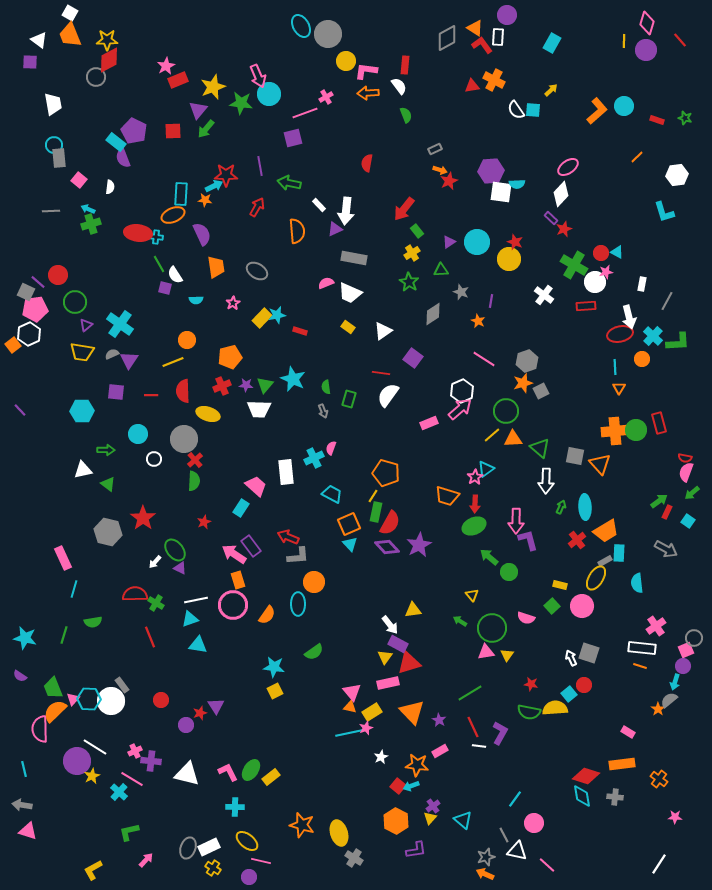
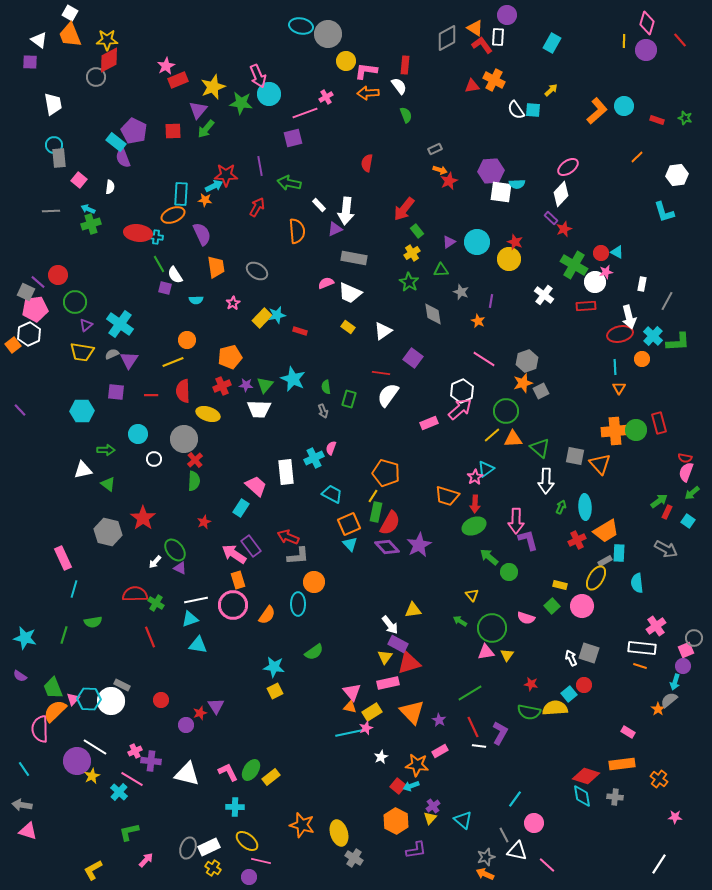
cyan ellipse at (301, 26): rotated 50 degrees counterclockwise
gray diamond at (433, 314): rotated 65 degrees counterclockwise
red cross at (577, 540): rotated 12 degrees clockwise
gray rectangle at (122, 685): rotated 28 degrees counterclockwise
cyan line at (24, 769): rotated 21 degrees counterclockwise
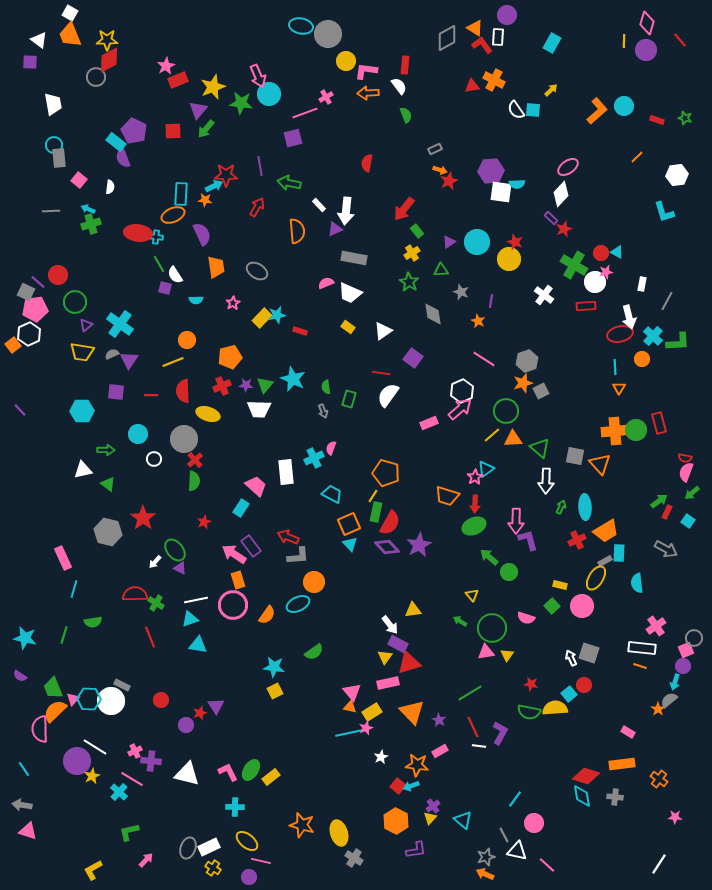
cyan ellipse at (298, 604): rotated 65 degrees clockwise
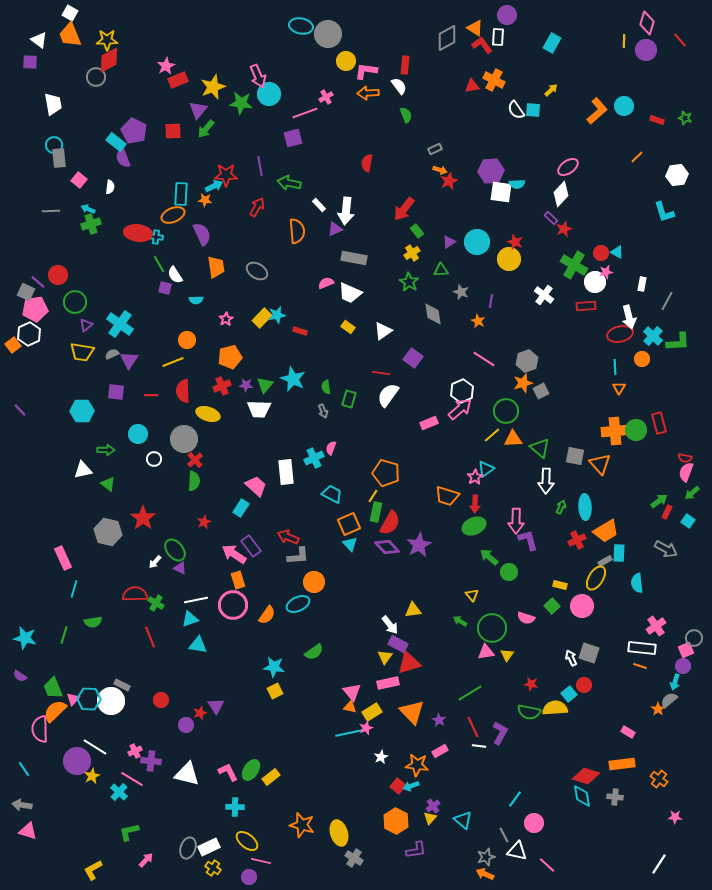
pink star at (233, 303): moved 7 px left, 16 px down
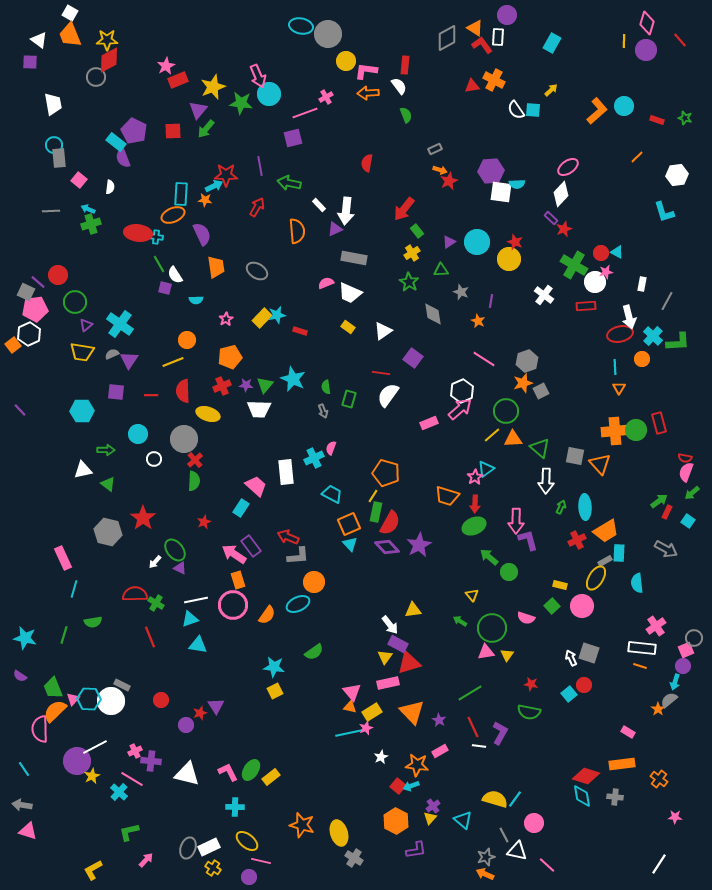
yellow semicircle at (555, 708): moved 60 px left, 91 px down; rotated 20 degrees clockwise
white line at (95, 747): rotated 60 degrees counterclockwise
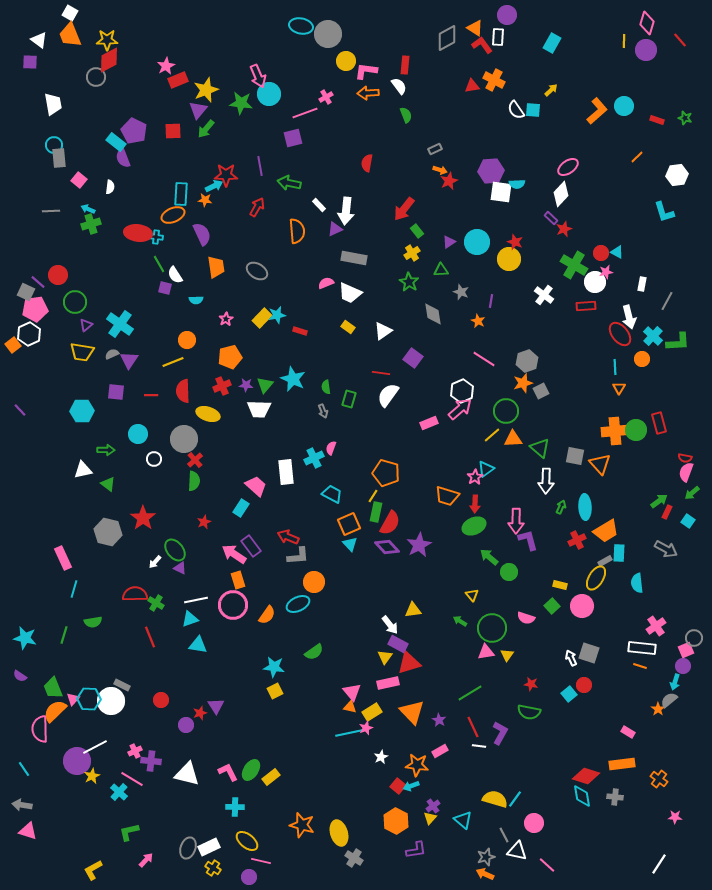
yellow star at (213, 87): moved 7 px left, 3 px down
red ellipse at (620, 334): rotated 65 degrees clockwise
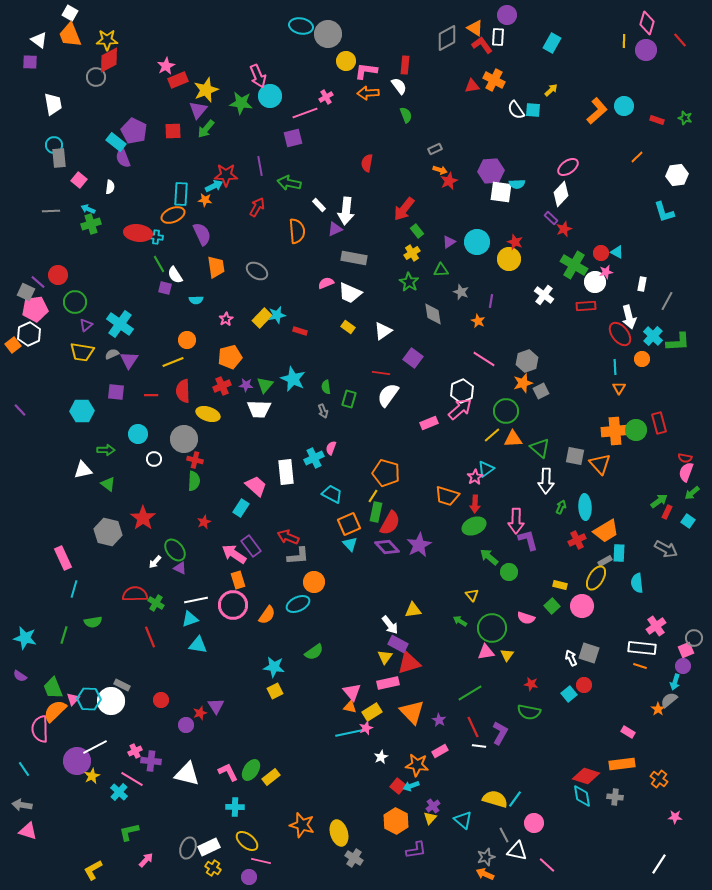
cyan circle at (269, 94): moved 1 px right, 2 px down
red cross at (195, 460): rotated 35 degrees counterclockwise
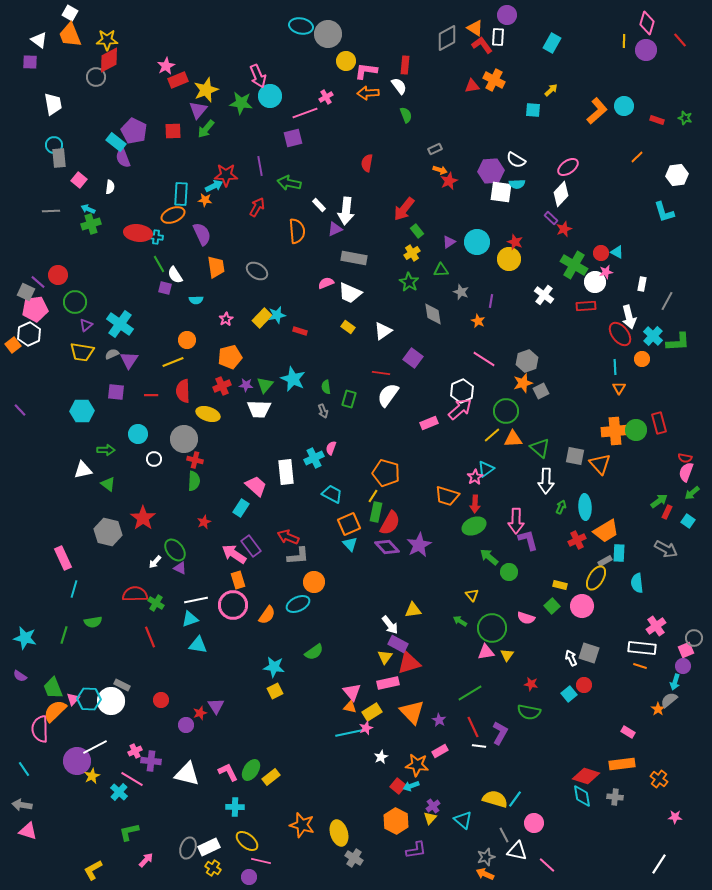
white semicircle at (516, 110): moved 50 px down; rotated 24 degrees counterclockwise
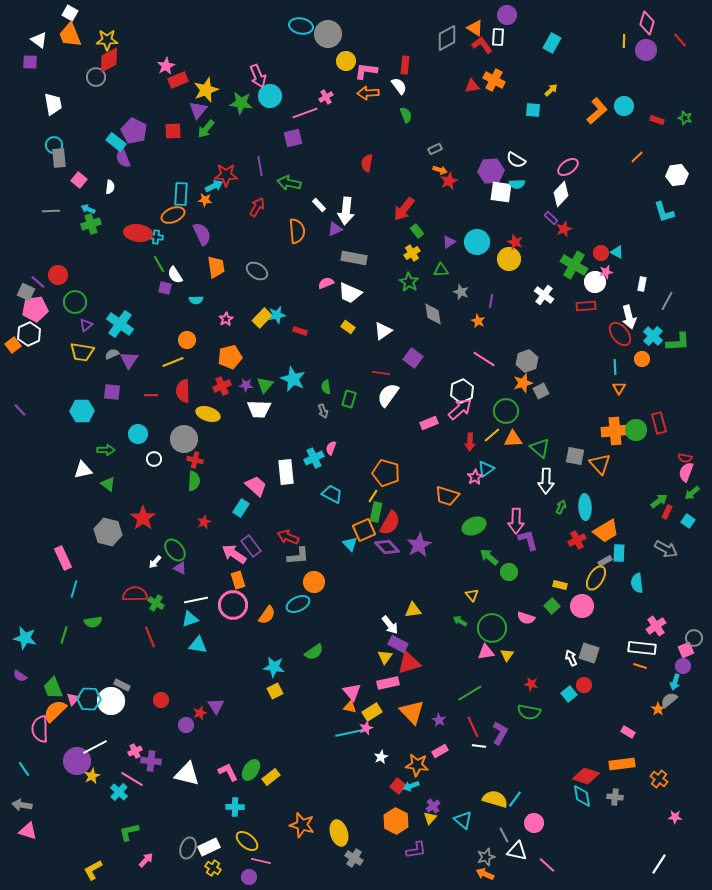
purple square at (116, 392): moved 4 px left
red arrow at (475, 504): moved 5 px left, 62 px up
orange square at (349, 524): moved 15 px right, 6 px down
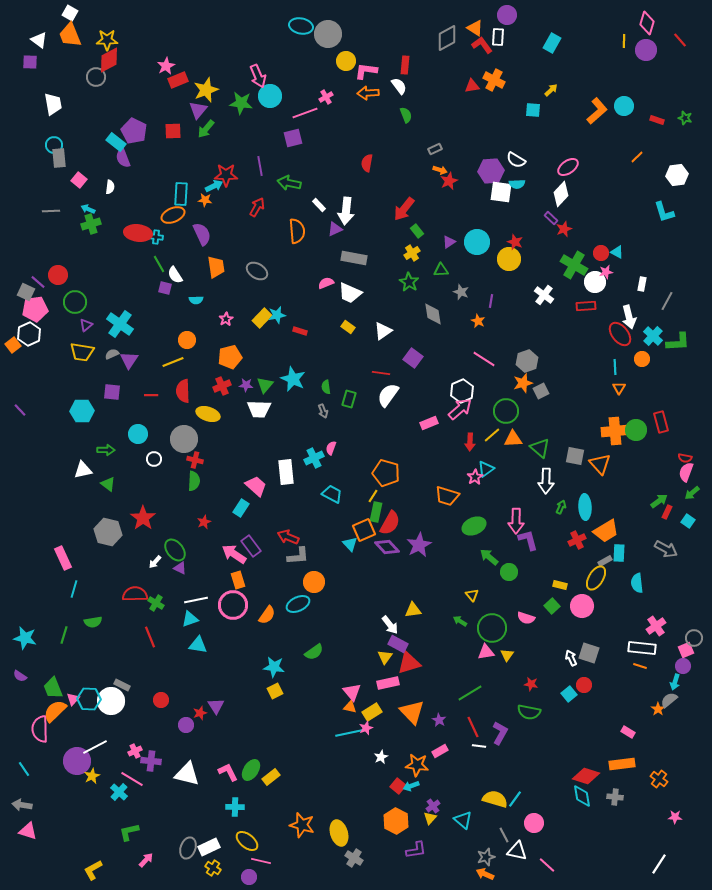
red rectangle at (659, 423): moved 2 px right, 1 px up
